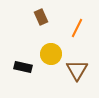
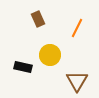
brown rectangle: moved 3 px left, 2 px down
yellow circle: moved 1 px left, 1 px down
brown triangle: moved 11 px down
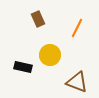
brown triangle: moved 1 px down; rotated 40 degrees counterclockwise
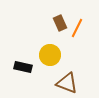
brown rectangle: moved 22 px right, 4 px down
brown triangle: moved 10 px left, 1 px down
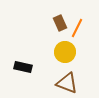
yellow circle: moved 15 px right, 3 px up
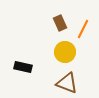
orange line: moved 6 px right, 1 px down
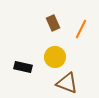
brown rectangle: moved 7 px left
orange line: moved 2 px left
yellow circle: moved 10 px left, 5 px down
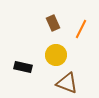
yellow circle: moved 1 px right, 2 px up
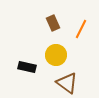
black rectangle: moved 4 px right
brown triangle: rotated 15 degrees clockwise
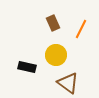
brown triangle: moved 1 px right
